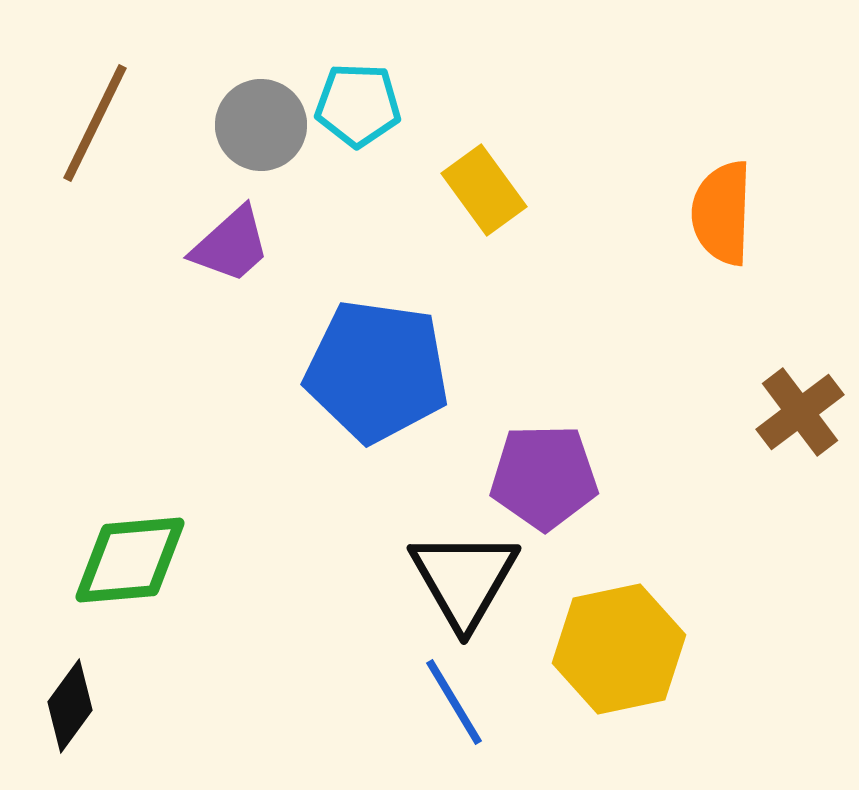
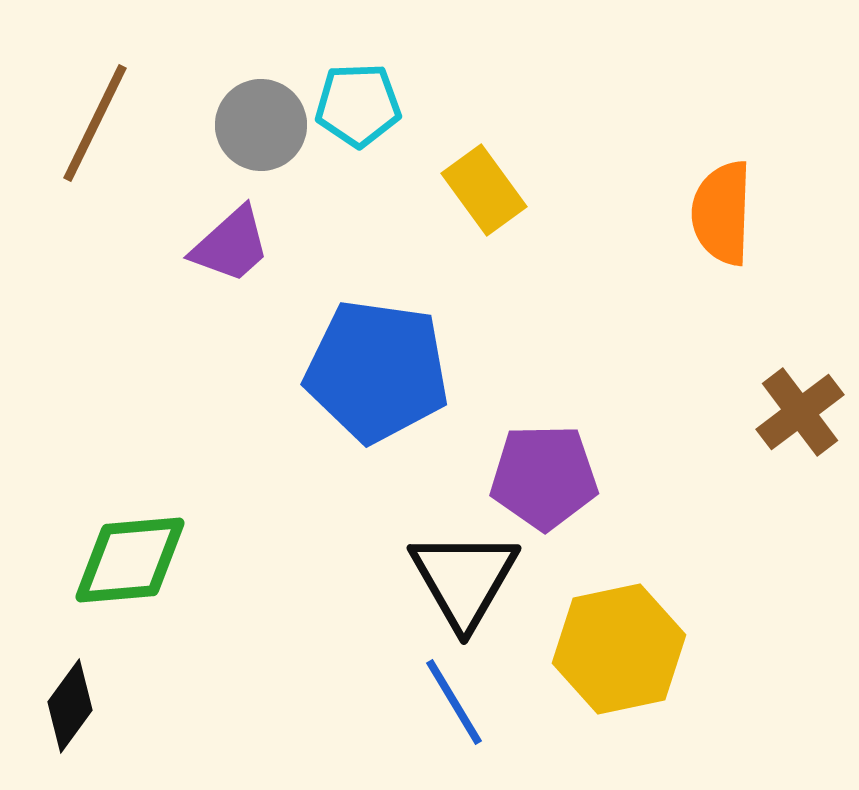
cyan pentagon: rotated 4 degrees counterclockwise
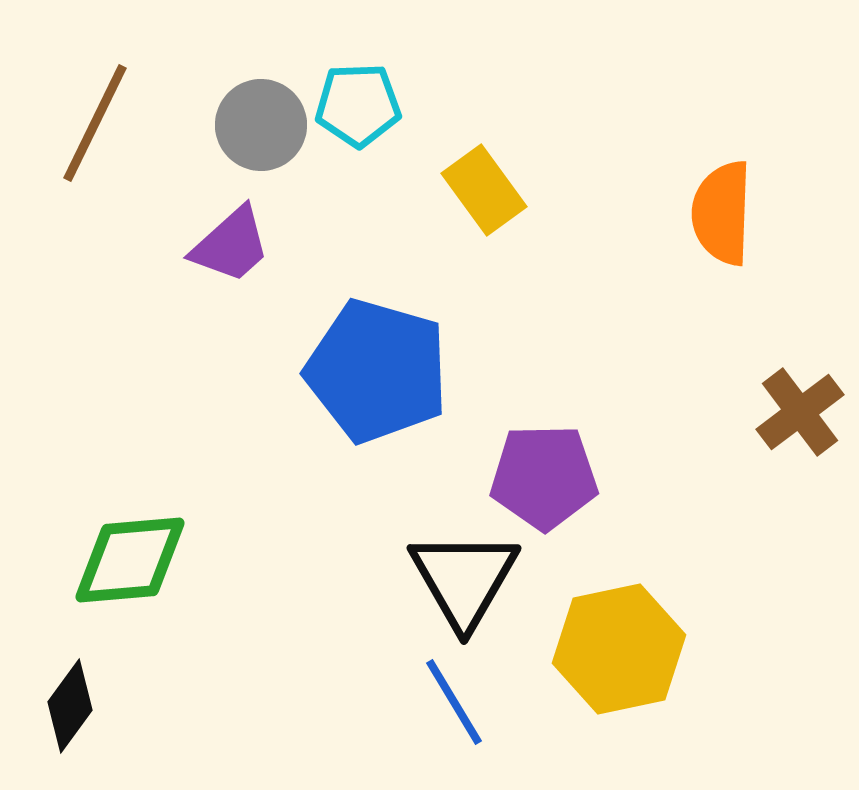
blue pentagon: rotated 8 degrees clockwise
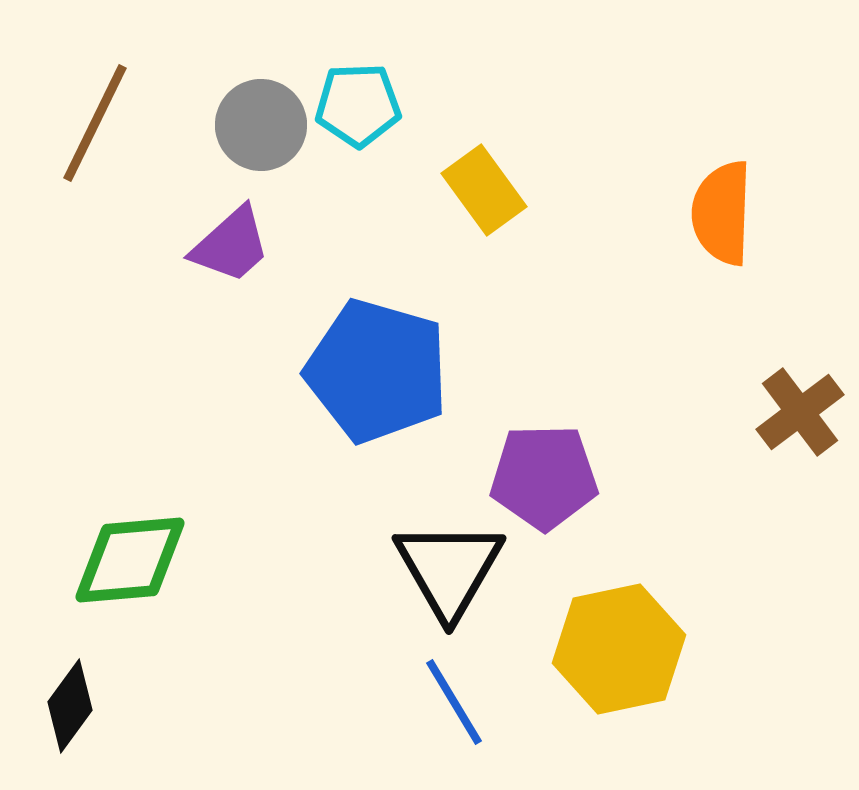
black triangle: moved 15 px left, 10 px up
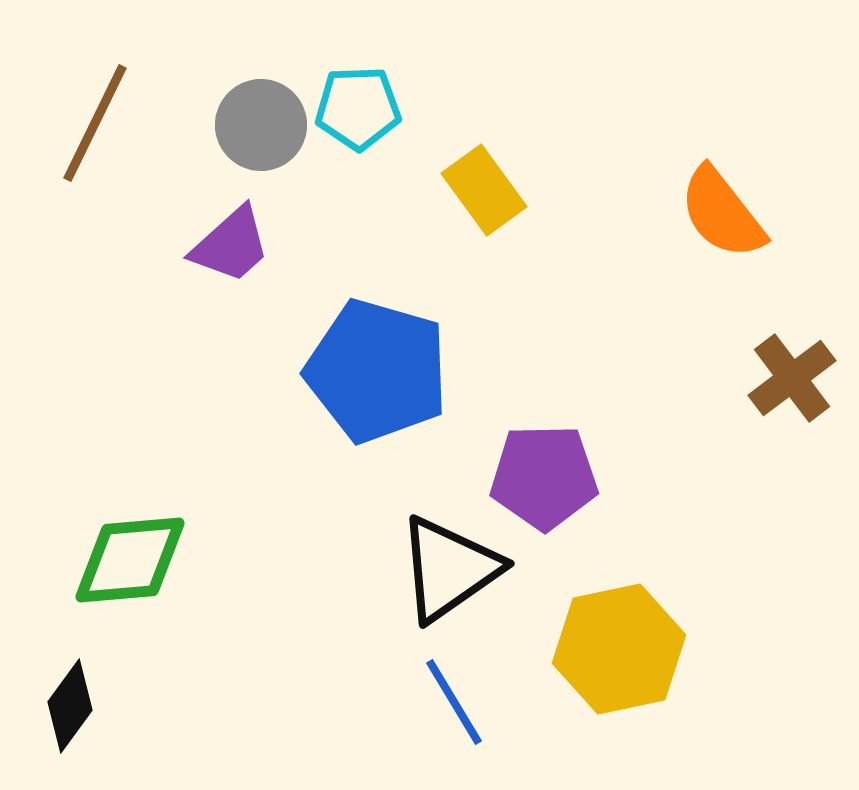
cyan pentagon: moved 3 px down
orange semicircle: rotated 40 degrees counterclockwise
brown cross: moved 8 px left, 34 px up
black triangle: rotated 25 degrees clockwise
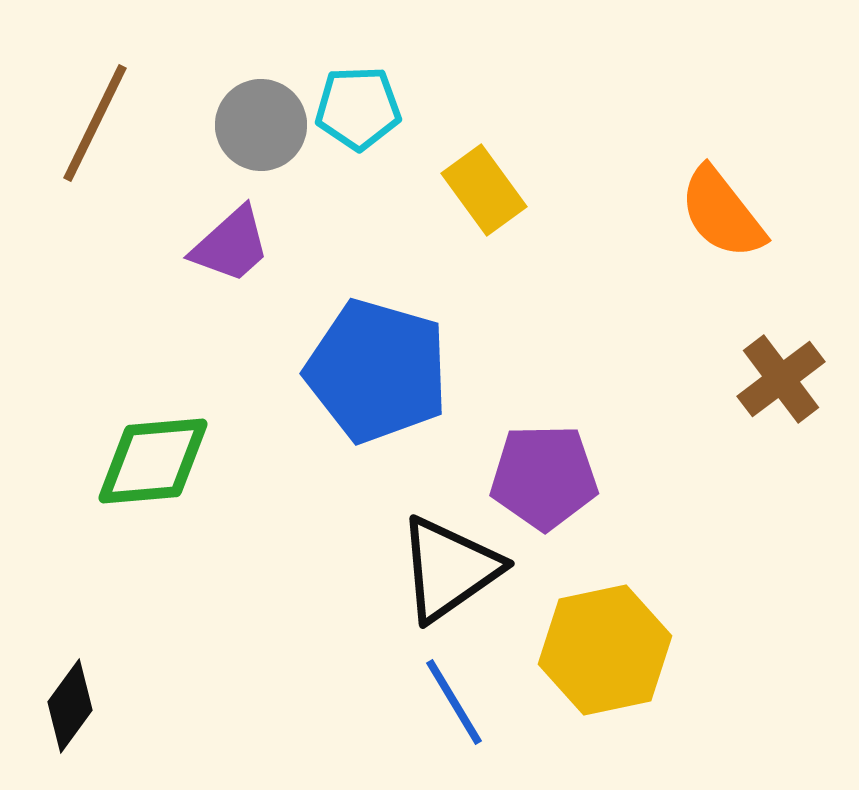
brown cross: moved 11 px left, 1 px down
green diamond: moved 23 px right, 99 px up
yellow hexagon: moved 14 px left, 1 px down
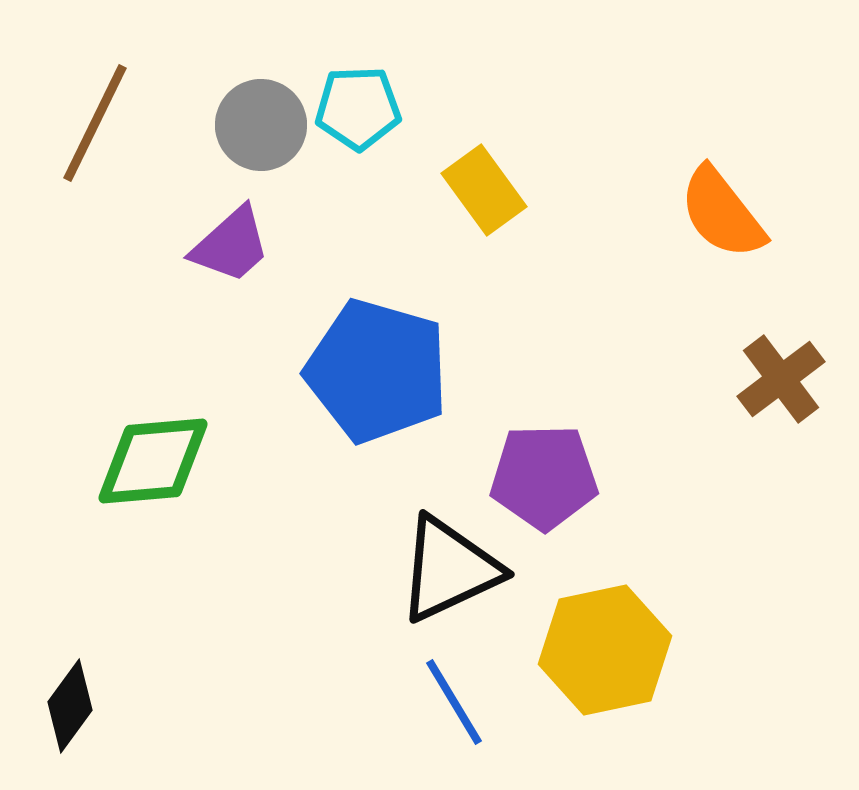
black triangle: rotated 10 degrees clockwise
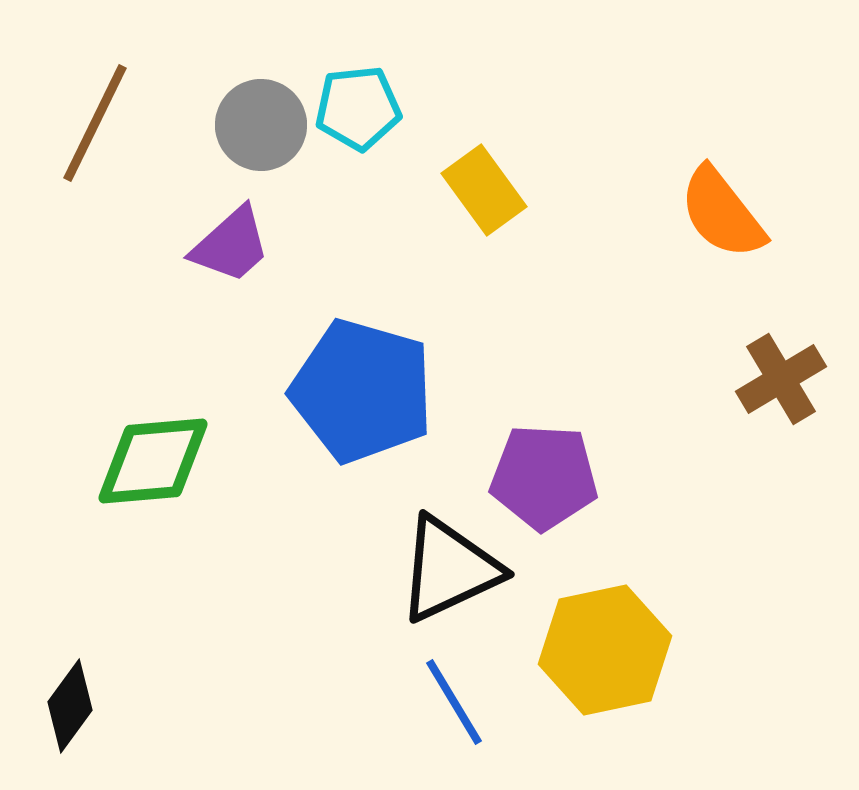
cyan pentagon: rotated 4 degrees counterclockwise
blue pentagon: moved 15 px left, 20 px down
brown cross: rotated 6 degrees clockwise
purple pentagon: rotated 4 degrees clockwise
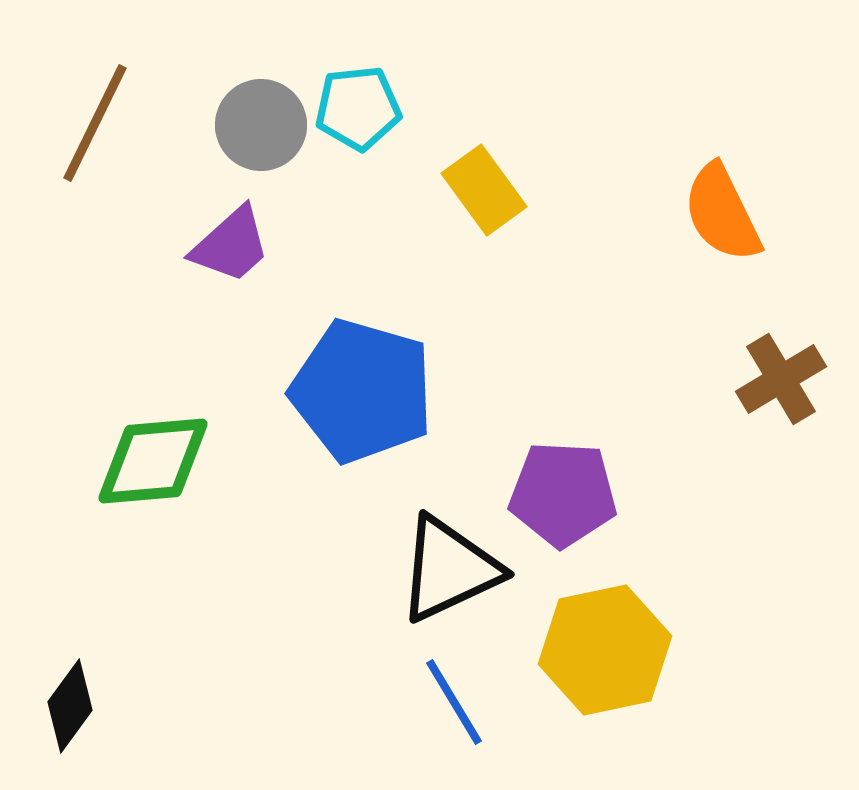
orange semicircle: rotated 12 degrees clockwise
purple pentagon: moved 19 px right, 17 px down
